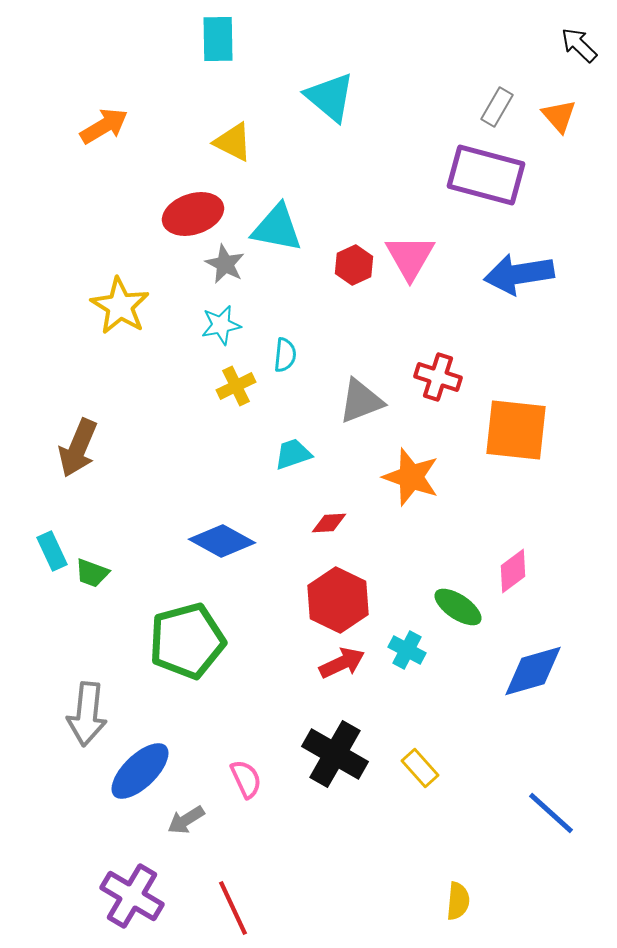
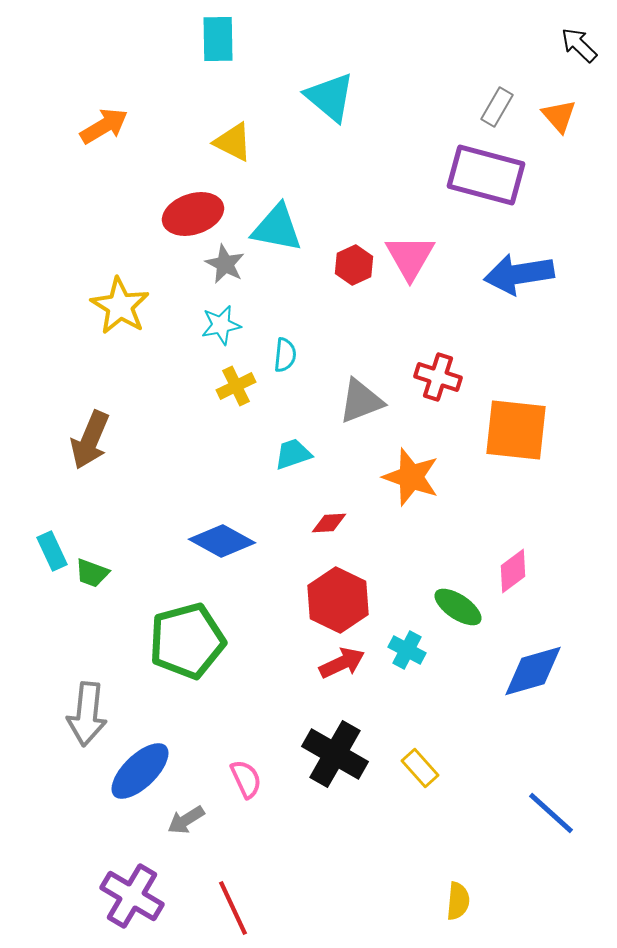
brown arrow at (78, 448): moved 12 px right, 8 px up
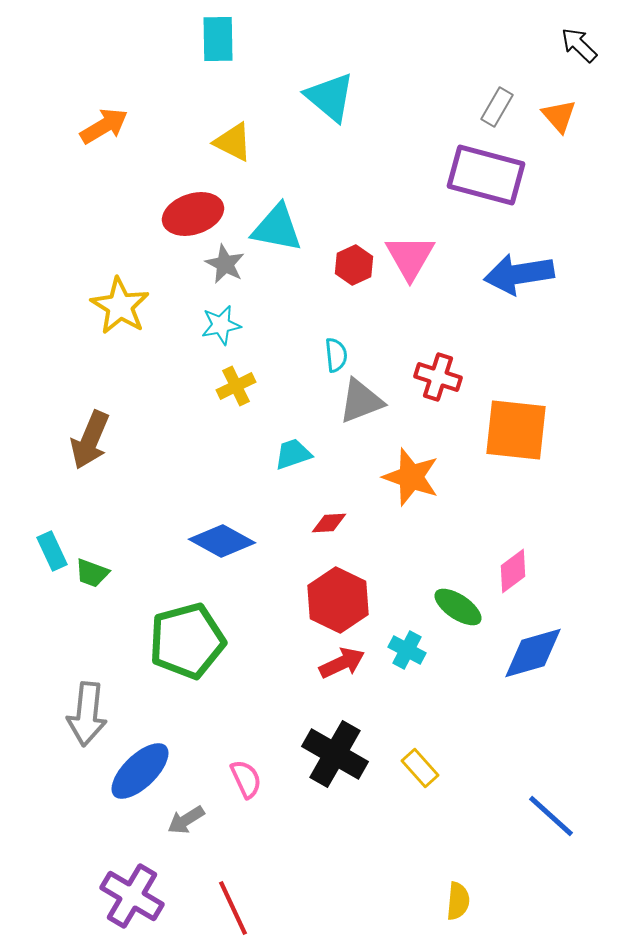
cyan semicircle at (285, 355): moved 51 px right; rotated 12 degrees counterclockwise
blue diamond at (533, 671): moved 18 px up
blue line at (551, 813): moved 3 px down
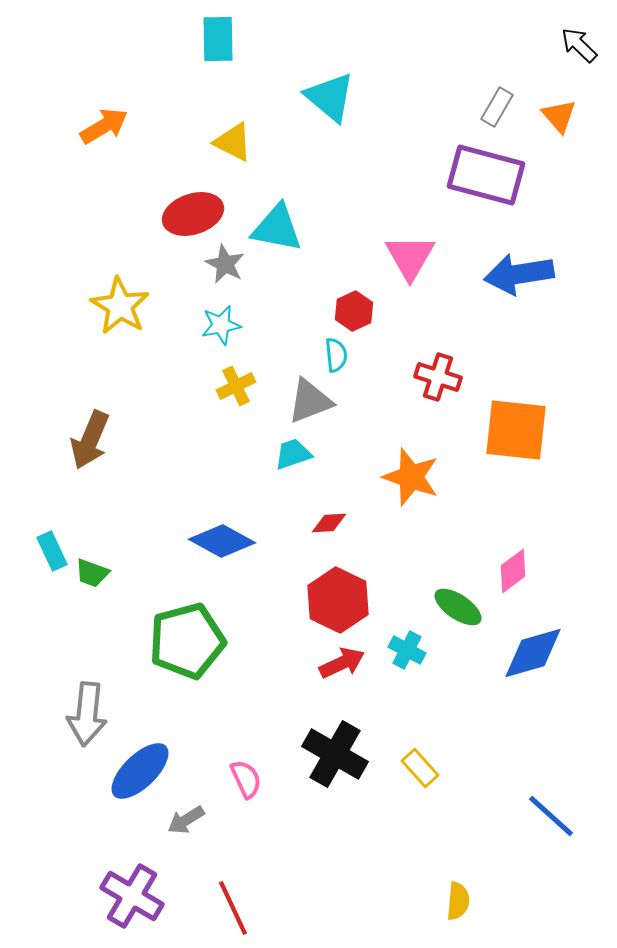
red hexagon at (354, 265): moved 46 px down
gray triangle at (361, 401): moved 51 px left
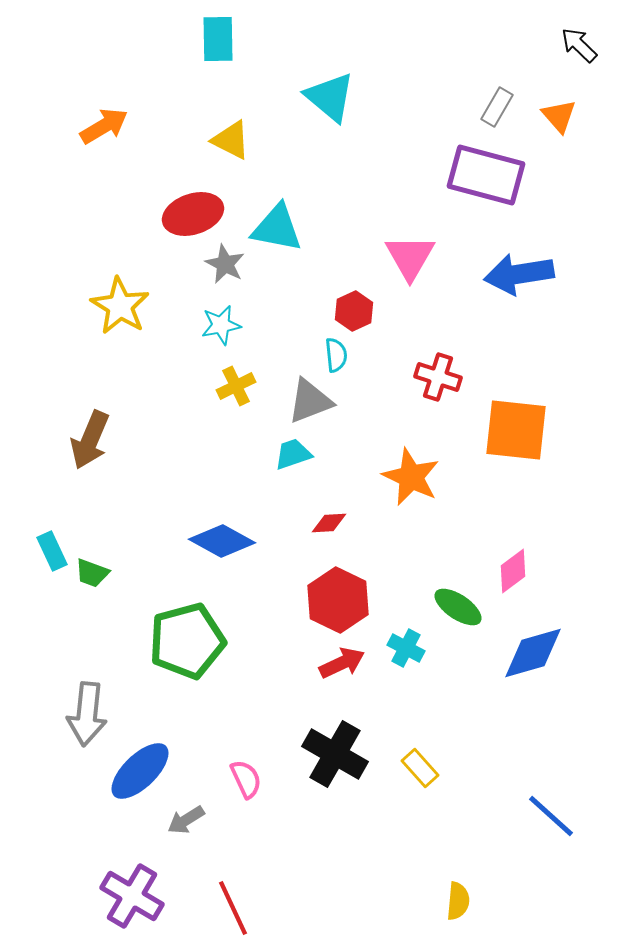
yellow triangle at (233, 142): moved 2 px left, 2 px up
orange star at (411, 477): rotated 6 degrees clockwise
cyan cross at (407, 650): moved 1 px left, 2 px up
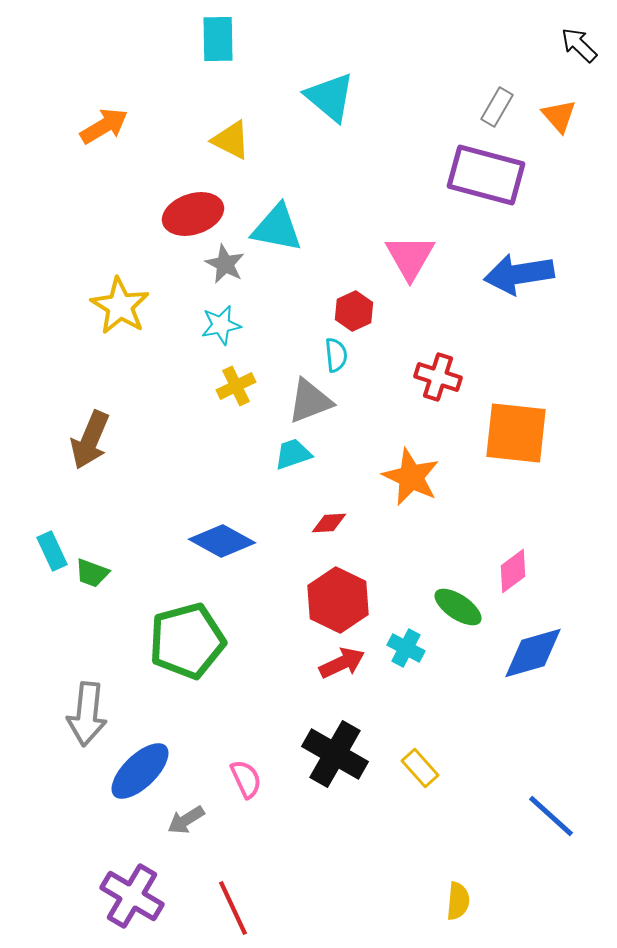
orange square at (516, 430): moved 3 px down
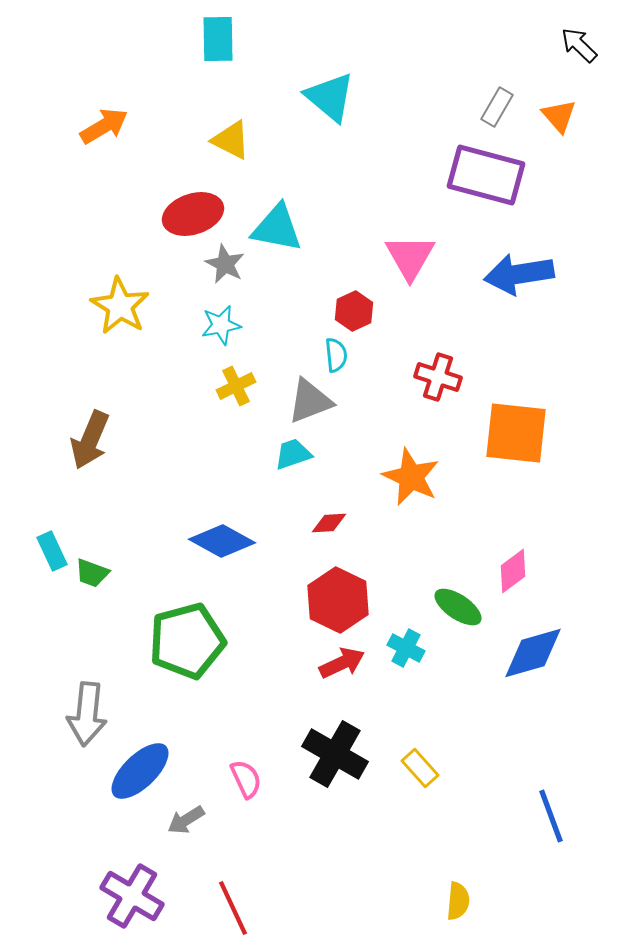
blue line at (551, 816): rotated 28 degrees clockwise
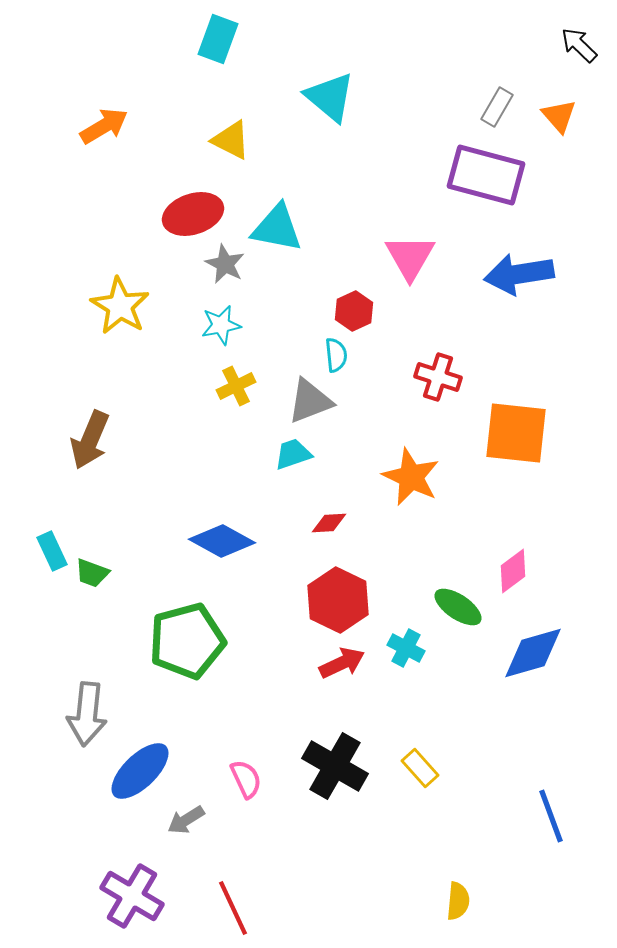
cyan rectangle at (218, 39): rotated 21 degrees clockwise
black cross at (335, 754): moved 12 px down
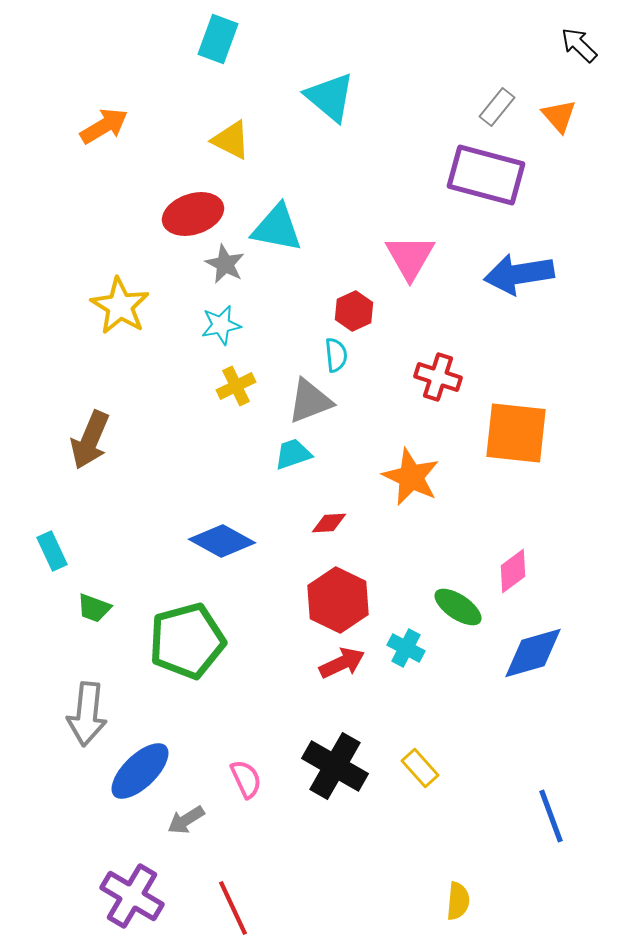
gray rectangle at (497, 107): rotated 9 degrees clockwise
green trapezoid at (92, 573): moved 2 px right, 35 px down
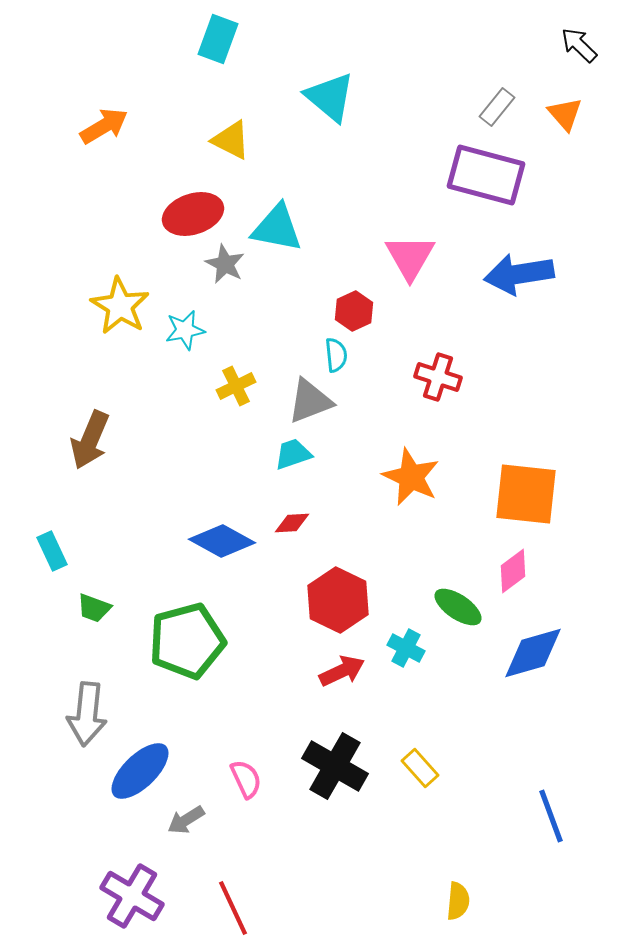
orange triangle at (559, 116): moved 6 px right, 2 px up
cyan star at (221, 325): moved 36 px left, 5 px down
orange square at (516, 433): moved 10 px right, 61 px down
red diamond at (329, 523): moved 37 px left
red arrow at (342, 663): moved 8 px down
